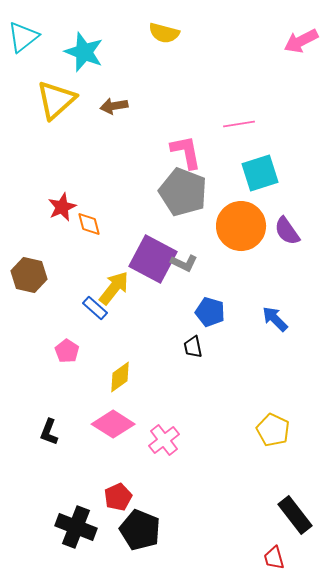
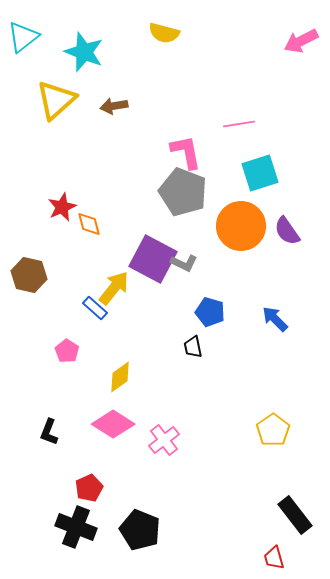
yellow pentagon: rotated 12 degrees clockwise
red pentagon: moved 29 px left, 9 px up
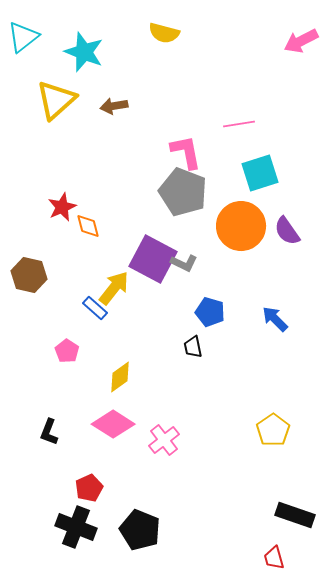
orange diamond: moved 1 px left, 2 px down
black rectangle: rotated 33 degrees counterclockwise
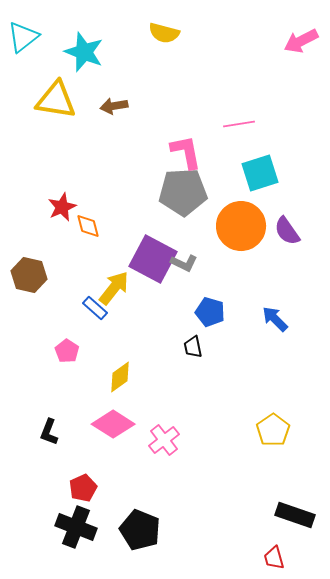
yellow triangle: rotated 51 degrees clockwise
gray pentagon: rotated 24 degrees counterclockwise
red pentagon: moved 6 px left
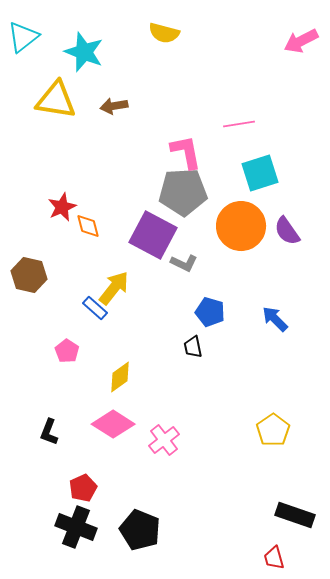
purple square: moved 24 px up
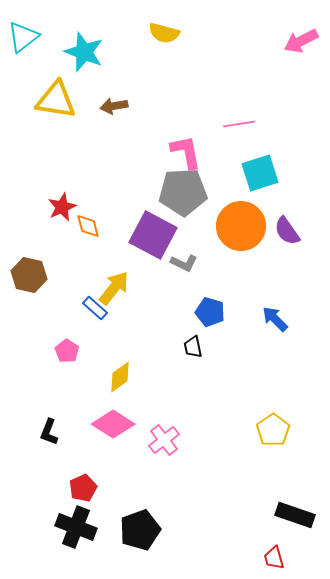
black pentagon: rotated 30 degrees clockwise
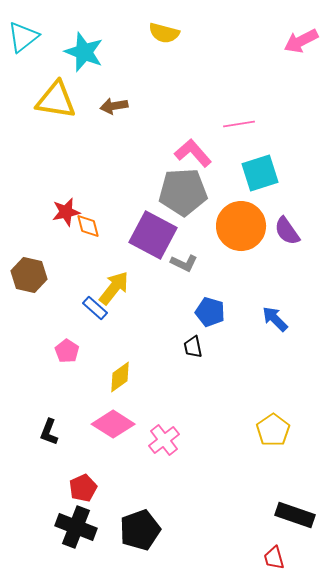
pink L-shape: moved 7 px right, 1 px down; rotated 30 degrees counterclockwise
red star: moved 4 px right, 5 px down; rotated 12 degrees clockwise
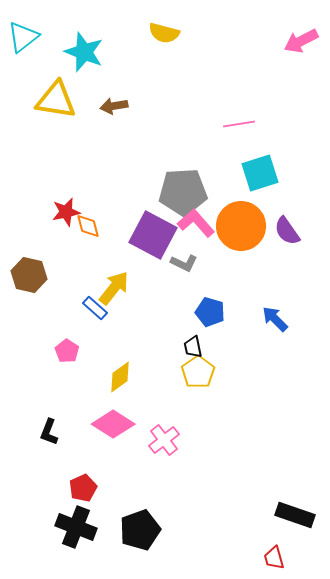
pink L-shape: moved 3 px right, 70 px down
yellow pentagon: moved 75 px left, 58 px up
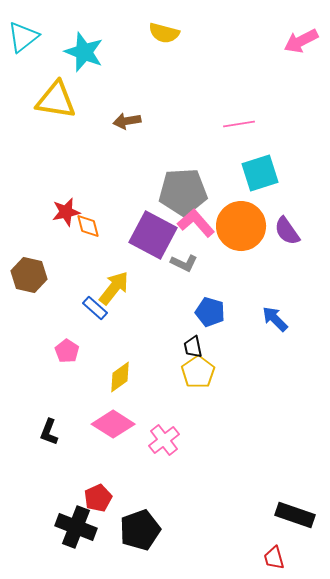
brown arrow: moved 13 px right, 15 px down
red pentagon: moved 15 px right, 10 px down
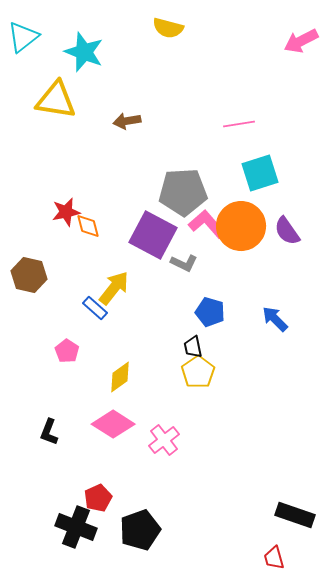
yellow semicircle: moved 4 px right, 5 px up
pink L-shape: moved 11 px right, 1 px down
